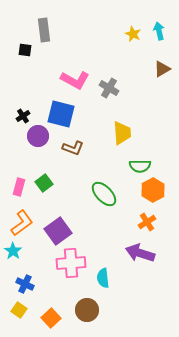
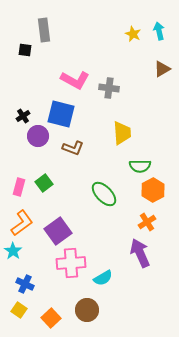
gray cross: rotated 24 degrees counterclockwise
purple arrow: rotated 48 degrees clockwise
cyan semicircle: rotated 114 degrees counterclockwise
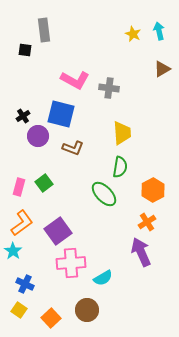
green semicircle: moved 20 px left, 1 px down; rotated 80 degrees counterclockwise
purple arrow: moved 1 px right, 1 px up
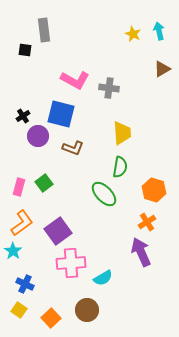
orange hexagon: moved 1 px right; rotated 15 degrees counterclockwise
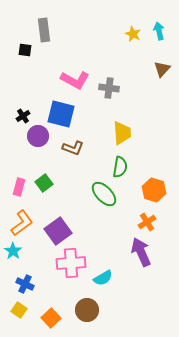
brown triangle: rotated 18 degrees counterclockwise
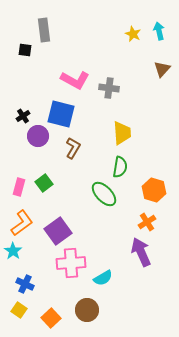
brown L-shape: rotated 80 degrees counterclockwise
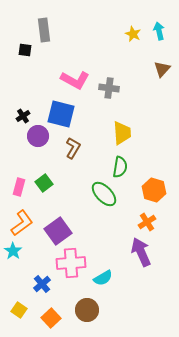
blue cross: moved 17 px right; rotated 24 degrees clockwise
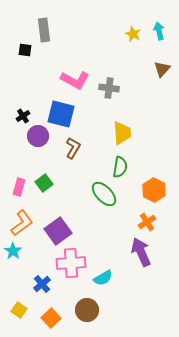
orange hexagon: rotated 10 degrees clockwise
